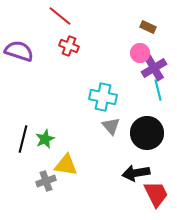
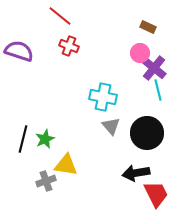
purple cross: rotated 20 degrees counterclockwise
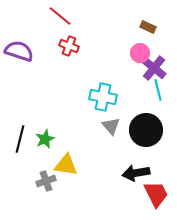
black circle: moved 1 px left, 3 px up
black line: moved 3 px left
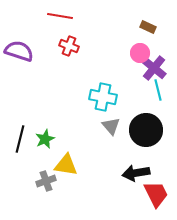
red line: rotated 30 degrees counterclockwise
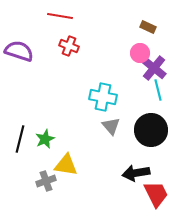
black circle: moved 5 px right
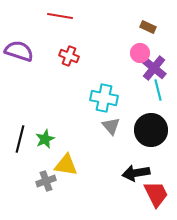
red cross: moved 10 px down
cyan cross: moved 1 px right, 1 px down
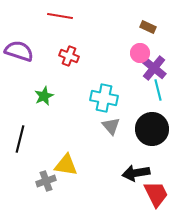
black circle: moved 1 px right, 1 px up
green star: moved 1 px left, 43 px up
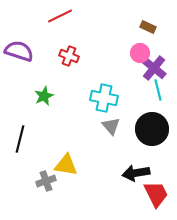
red line: rotated 35 degrees counterclockwise
